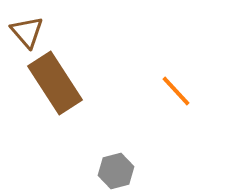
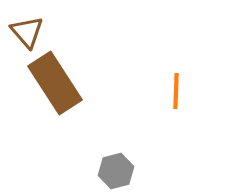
orange line: rotated 45 degrees clockwise
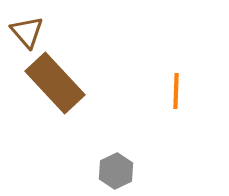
brown rectangle: rotated 10 degrees counterclockwise
gray hexagon: rotated 12 degrees counterclockwise
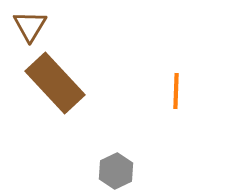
brown triangle: moved 3 px right, 6 px up; rotated 12 degrees clockwise
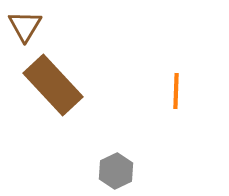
brown triangle: moved 5 px left
brown rectangle: moved 2 px left, 2 px down
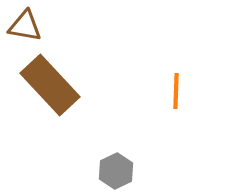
brown triangle: rotated 51 degrees counterclockwise
brown rectangle: moved 3 px left
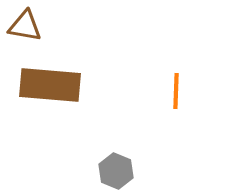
brown rectangle: rotated 42 degrees counterclockwise
gray hexagon: rotated 12 degrees counterclockwise
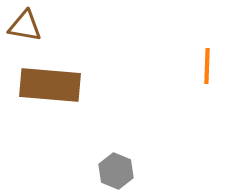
orange line: moved 31 px right, 25 px up
